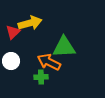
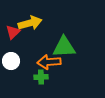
orange arrow: rotated 30 degrees counterclockwise
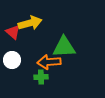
red triangle: rotated 35 degrees counterclockwise
white circle: moved 1 px right, 1 px up
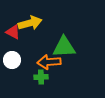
red triangle: rotated 14 degrees counterclockwise
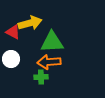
green triangle: moved 12 px left, 5 px up
white circle: moved 1 px left, 1 px up
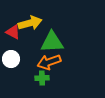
orange arrow: rotated 15 degrees counterclockwise
green cross: moved 1 px right, 1 px down
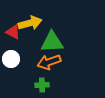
green cross: moved 7 px down
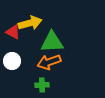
white circle: moved 1 px right, 2 px down
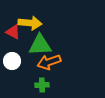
yellow arrow: rotated 20 degrees clockwise
green triangle: moved 12 px left, 3 px down
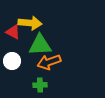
green cross: moved 2 px left
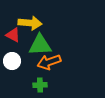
red triangle: moved 3 px down
